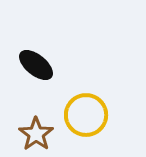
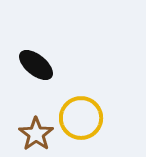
yellow circle: moved 5 px left, 3 px down
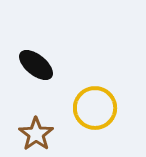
yellow circle: moved 14 px right, 10 px up
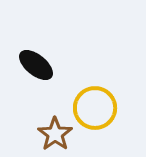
brown star: moved 19 px right
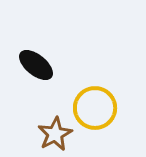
brown star: rotated 8 degrees clockwise
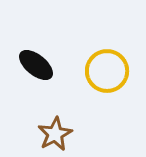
yellow circle: moved 12 px right, 37 px up
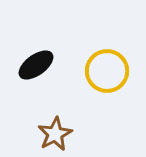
black ellipse: rotated 75 degrees counterclockwise
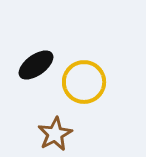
yellow circle: moved 23 px left, 11 px down
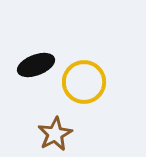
black ellipse: rotated 15 degrees clockwise
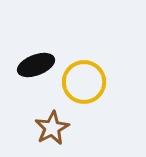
brown star: moved 3 px left, 6 px up
